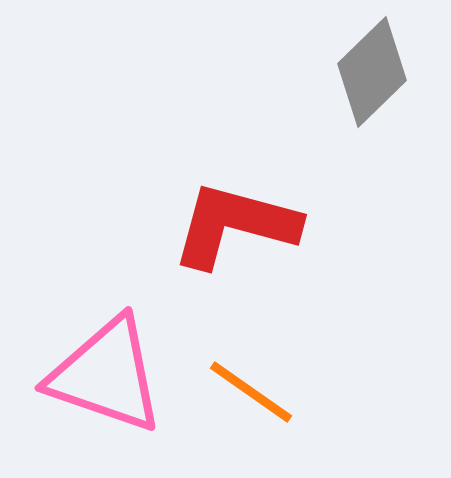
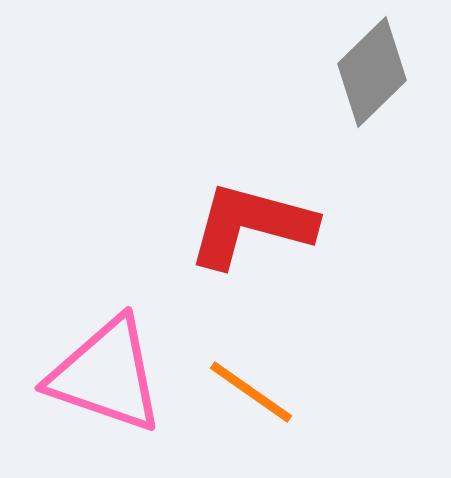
red L-shape: moved 16 px right
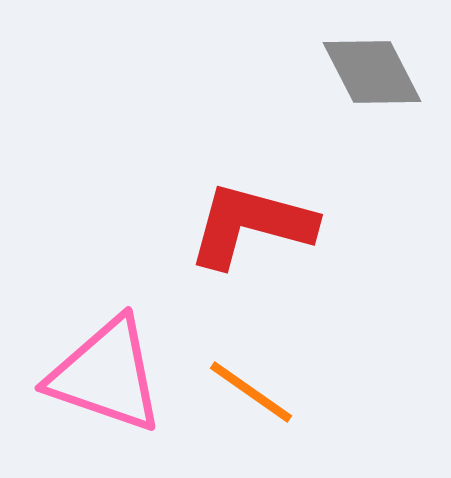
gray diamond: rotated 73 degrees counterclockwise
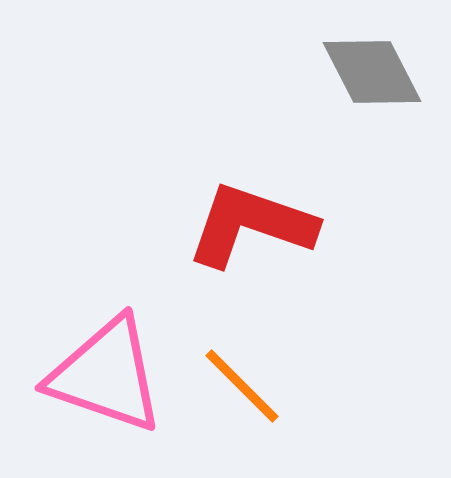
red L-shape: rotated 4 degrees clockwise
orange line: moved 9 px left, 6 px up; rotated 10 degrees clockwise
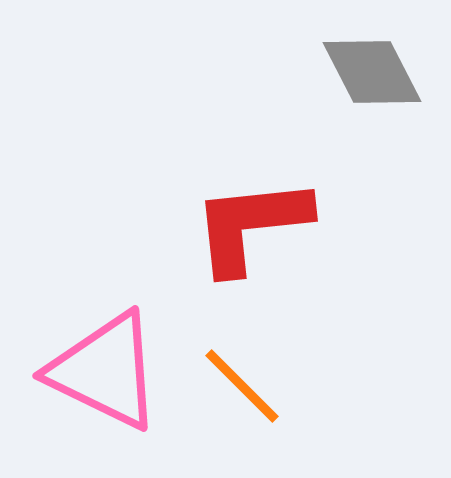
red L-shape: rotated 25 degrees counterclockwise
pink triangle: moved 1 px left, 4 px up; rotated 7 degrees clockwise
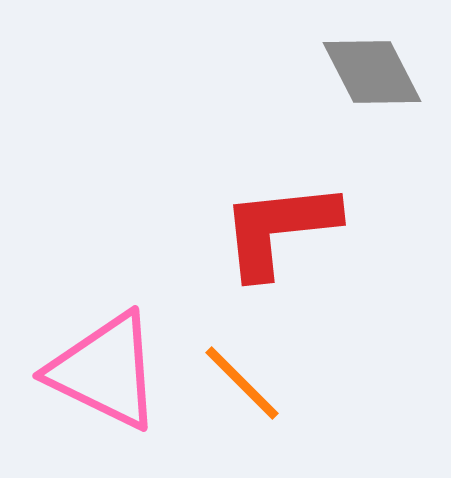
red L-shape: moved 28 px right, 4 px down
orange line: moved 3 px up
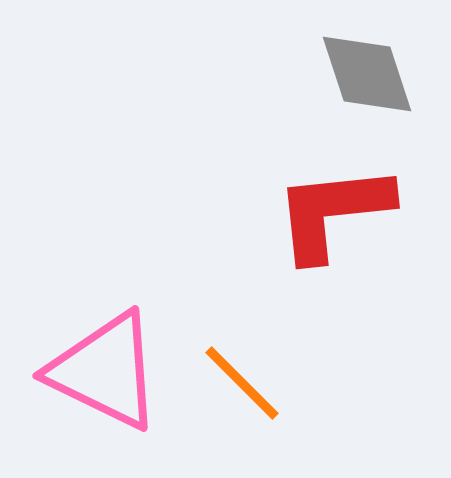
gray diamond: moved 5 px left, 2 px down; rotated 9 degrees clockwise
red L-shape: moved 54 px right, 17 px up
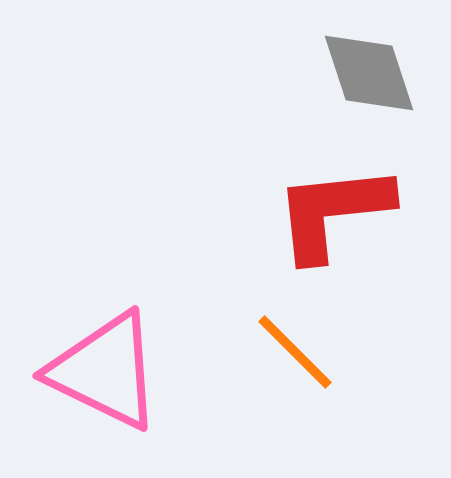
gray diamond: moved 2 px right, 1 px up
orange line: moved 53 px right, 31 px up
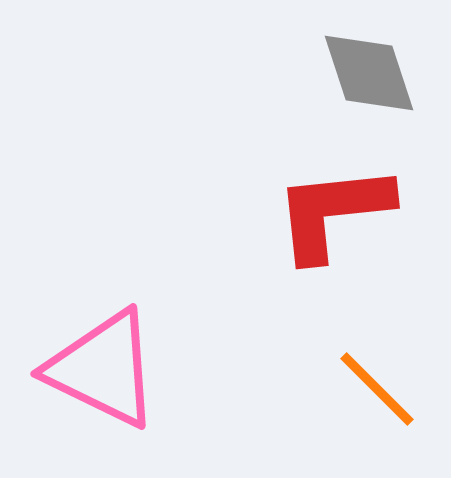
orange line: moved 82 px right, 37 px down
pink triangle: moved 2 px left, 2 px up
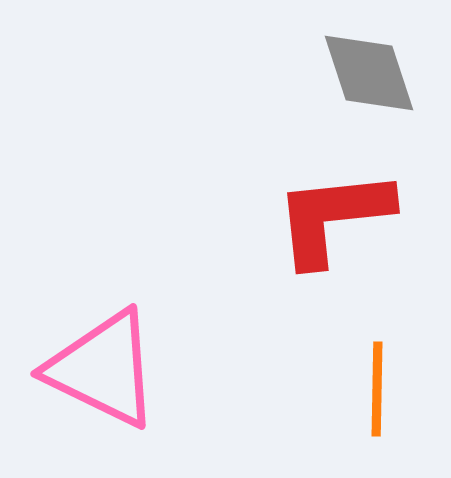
red L-shape: moved 5 px down
orange line: rotated 46 degrees clockwise
